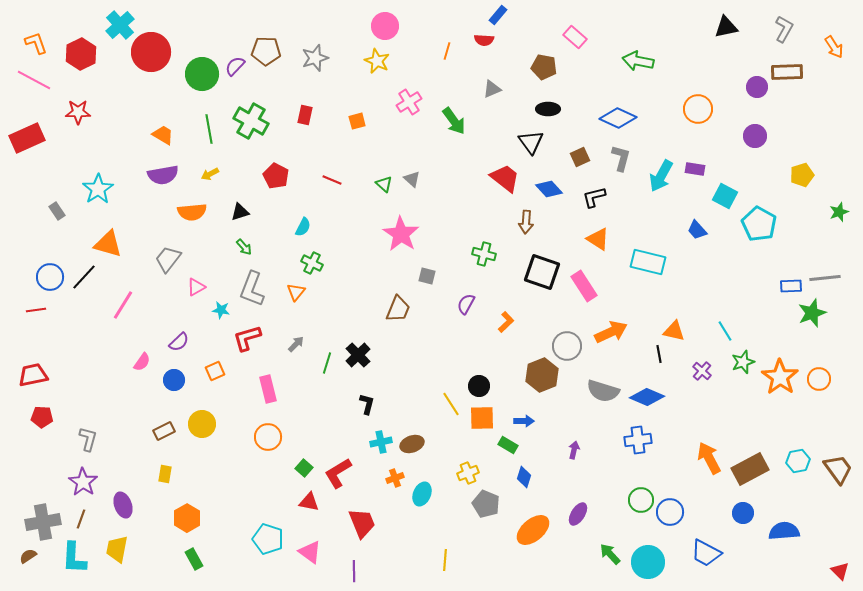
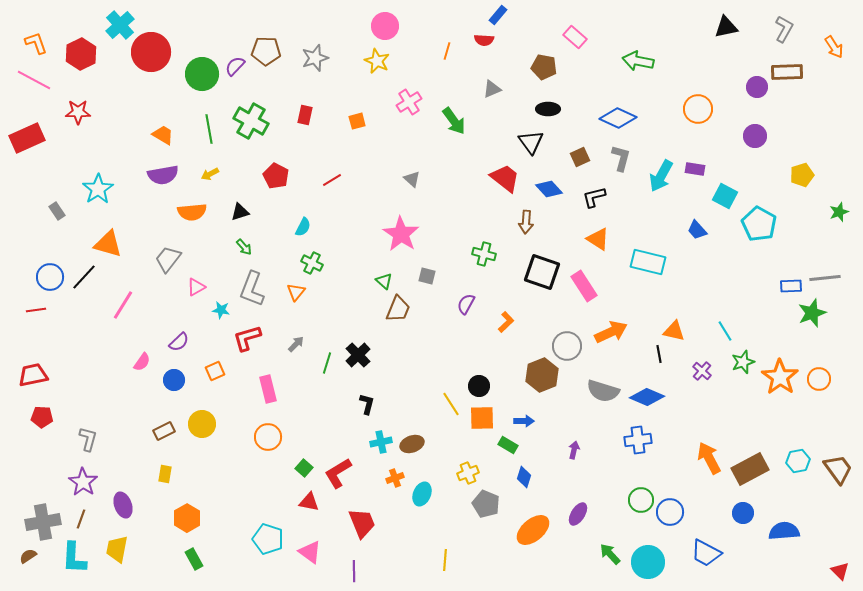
red line at (332, 180): rotated 54 degrees counterclockwise
green triangle at (384, 184): moved 97 px down
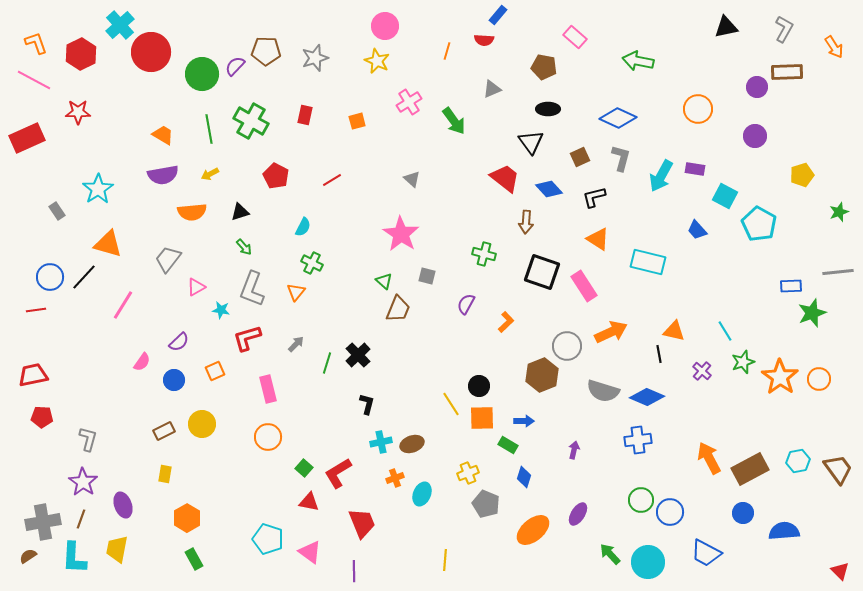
gray line at (825, 278): moved 13 px right, 6 px up
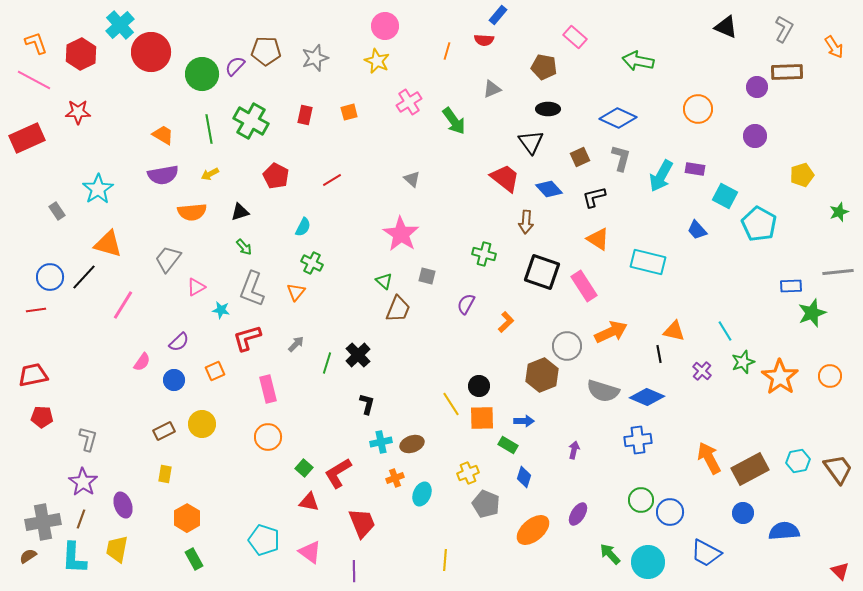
black triangle at (726, 27): rotated 35 degrees clockwise
orange square at (357, 121): moved 8 px left, 9 px up
orange circle at (819, 379): moved 11 px right, 3 px up
cyan pentagon at (268, 539): moved 4 px left, 1 px down
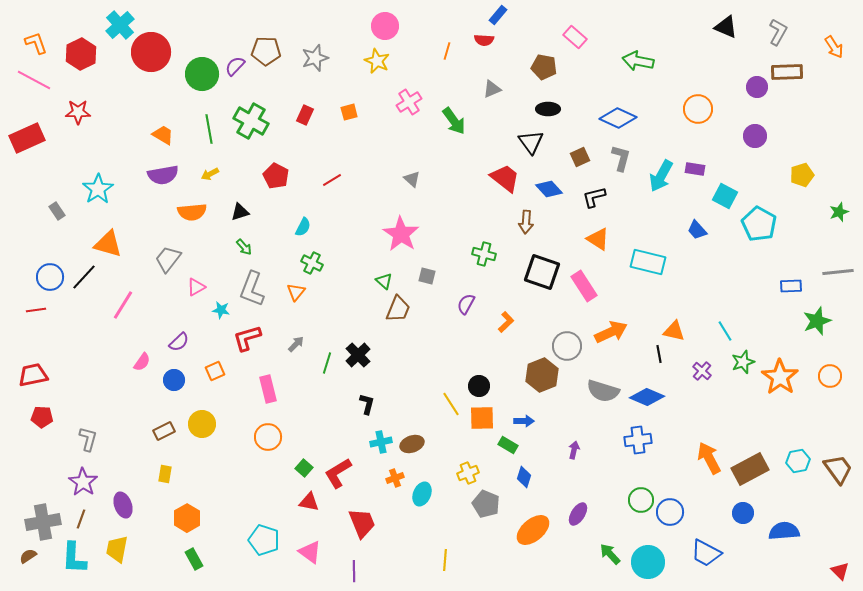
gray L-shape at (784, 29): moved 6 px left, 3 px down
red rectangle at (305, 115): rotated 12 degrees clockwise
green star at (812, 313): moved 5 px right, 8 px down
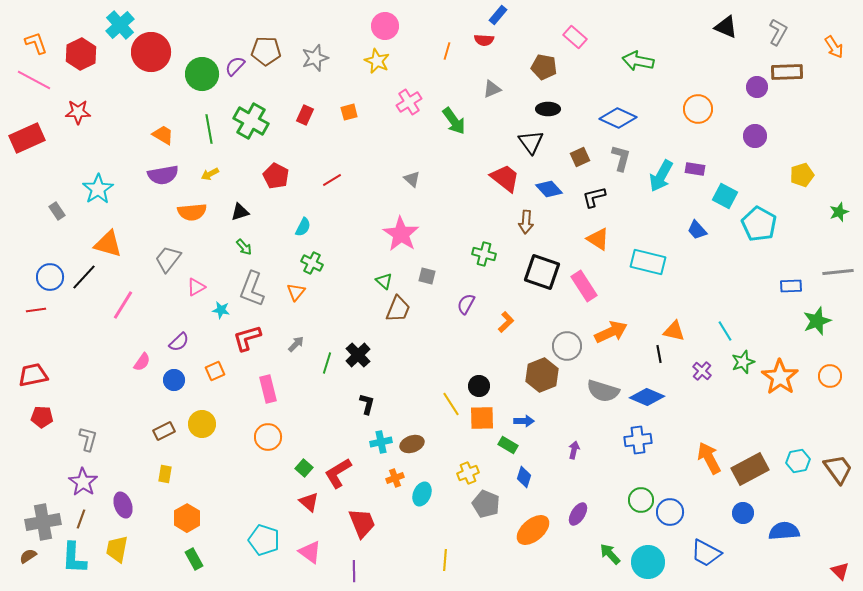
red triangle at (309, 502): rotated 30 degrees clockwise
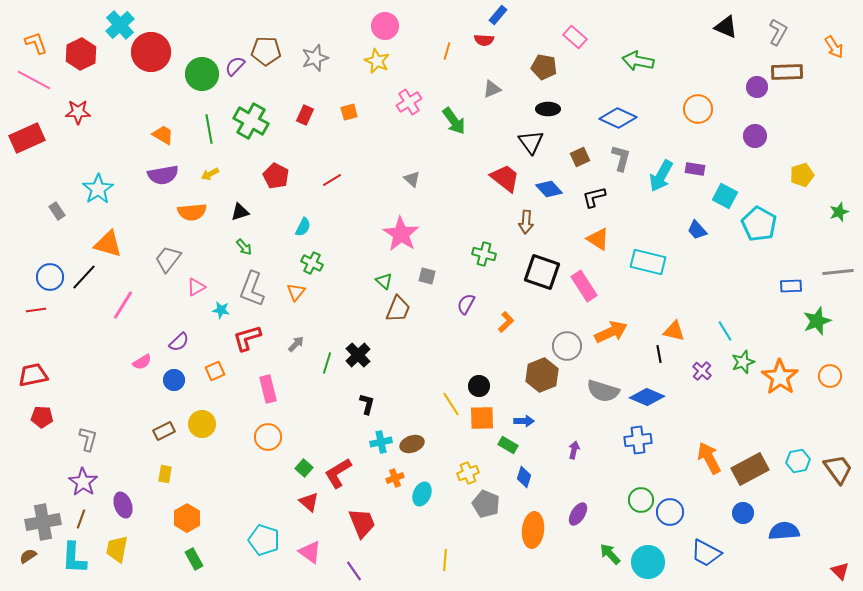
pink semicircle at (142, 362): rotated 24 degrees clockwise
orange ellipse at (533, 530): rotated 44 degrees counterclockwise
purple line at (354, 571): rotated 35 degrees counterclockwise
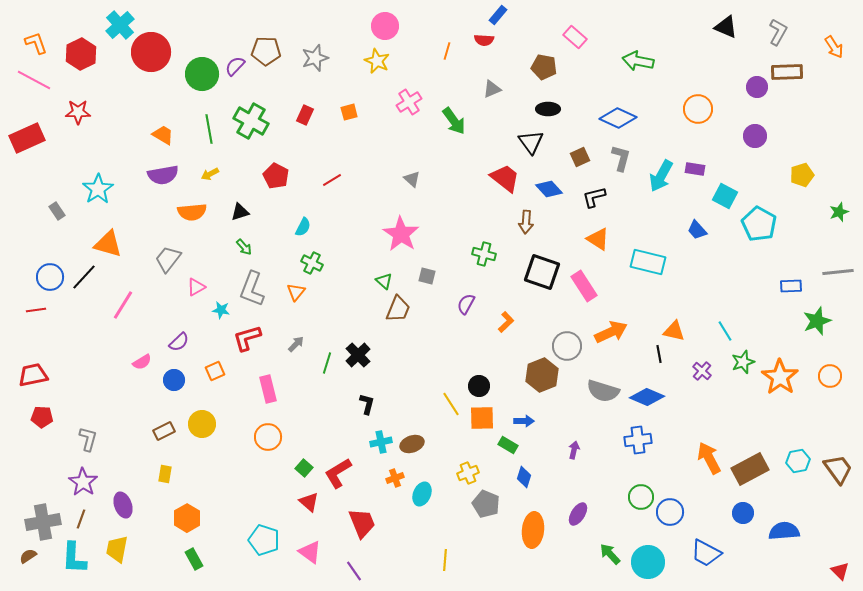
green circle at (641, 500): moved 3 px up
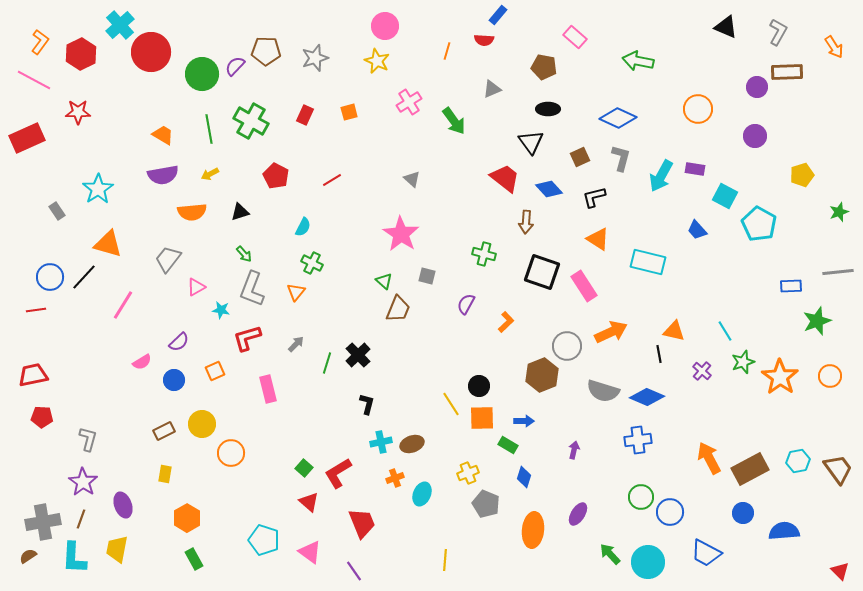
orange L-shape at (36, 43): moved 4 px right, 1 px up; rotated 55 degrees clockwise
green arrow at (244, 247): moved 7 px down
orange circle at (268, 437): moved 37 px left, 16 px down
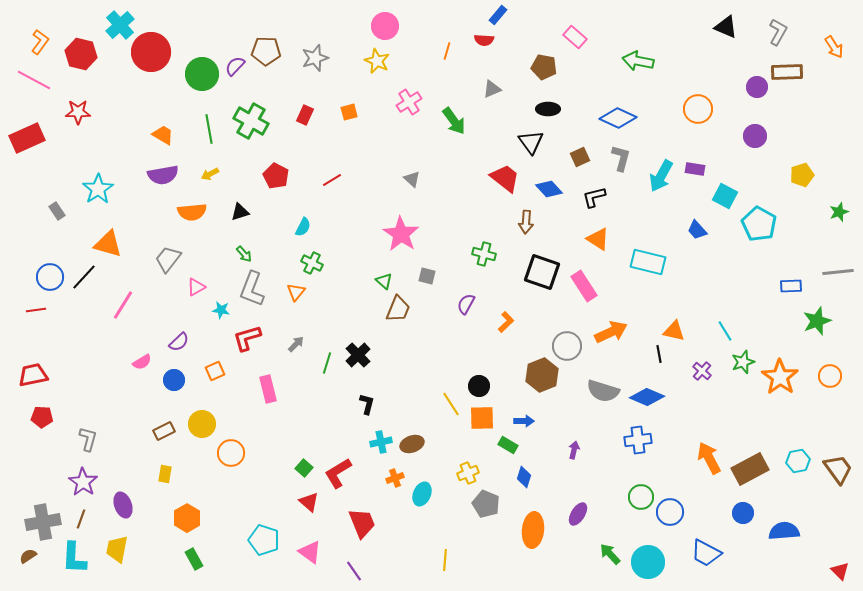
red hexagon at (81, 54): rotated 20 degrees counterclockwise
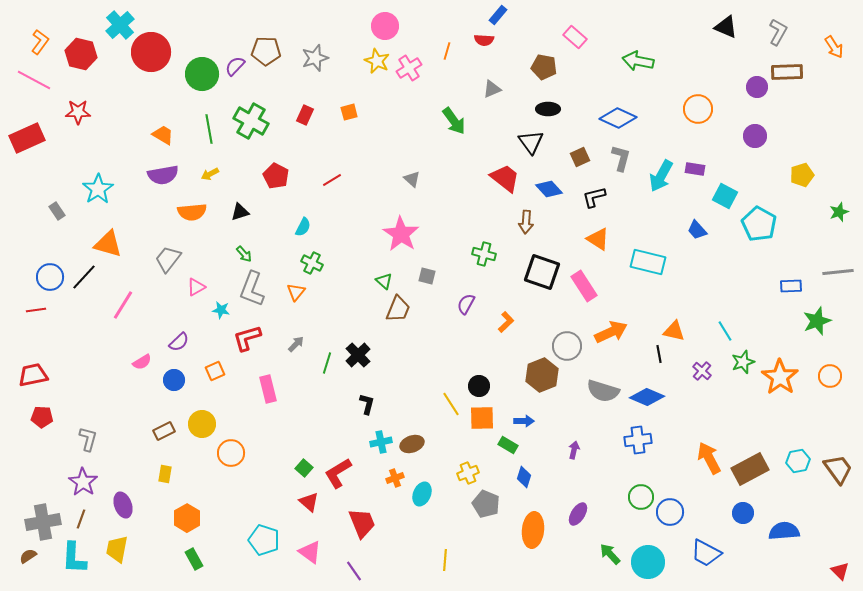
pink cross at (409, 102): moved 34 px up
